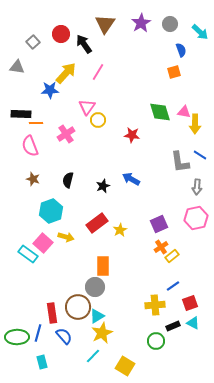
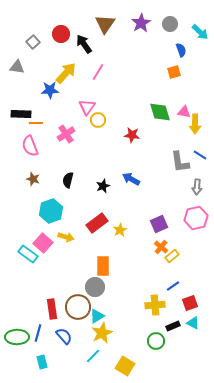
orange cross at (161, 247): rotated 16 degrees counterclockwise
red rectangle at (52, 313): moved 4 px up
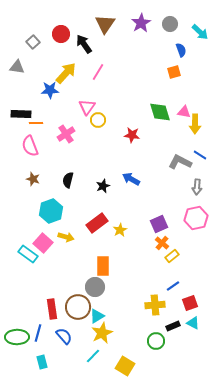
gray L-shape at (180, 162): rotated 125 degrees clockwise
orange cross at (161, 247): moved 1 px right, 4 px up
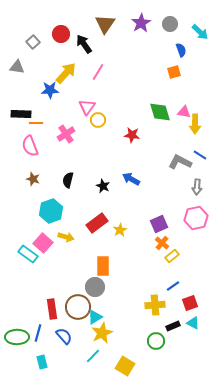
black star at (103, 186): rotated 24 degrees counterclockwise
cyan triangle at (97, 316): moved 2 px left, 1 px down
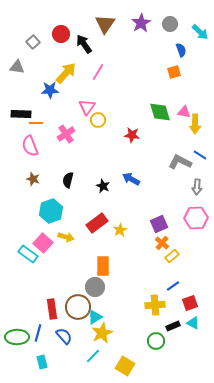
pink hexagon at (196, 218): rotated 10 degrees clockwise
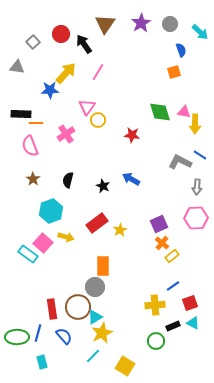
brown star at (33, 179): rotated 16 degrees clockwise
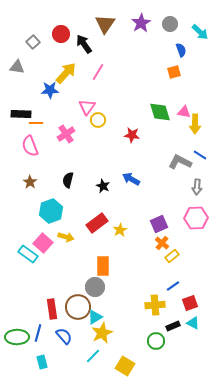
brown star at (33, 179): moved 3 px left, 3 px down
